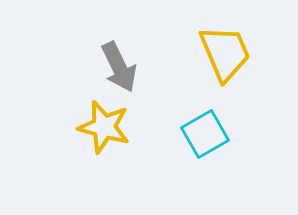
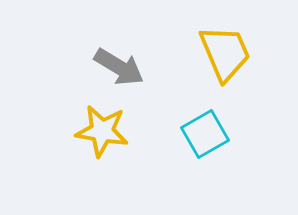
gray arrow: rotated 33 degrees counterclockwise
yellow star: moved 2 px left, 4 px down; rotated 6 degrees counterclockwise
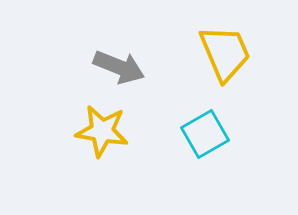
gray arrow: rotated 9 degrees counterclockwise
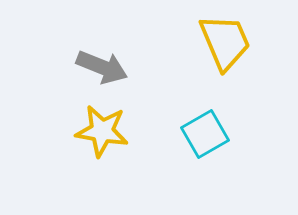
yellow trapezoid: moved 11 px up
gray arrow: moved 17 px left
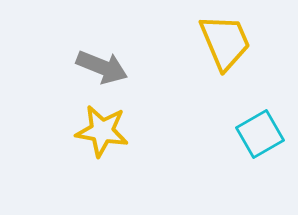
cyan square: moved 55 px right
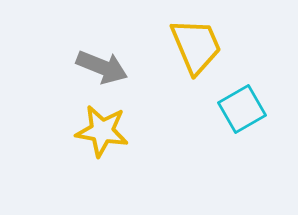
yellow trapezoid: moved 29 px left, 4 px down
cyan square: moved 18 px left, 25 px up
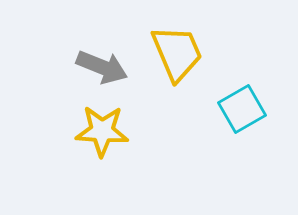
yellow trapezoid: moved 19 px left, 7 px down
yellow star: rotated 6 degrees counterclockwise
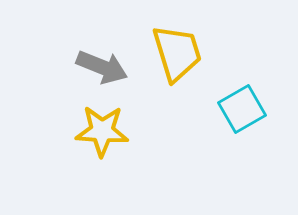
yellow trapezoid: rotated 6 degrees clockwise
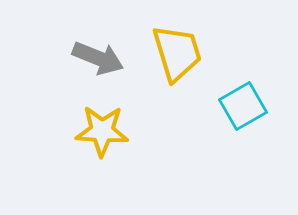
gray arrow: moved 4 px left, 9 px up
cyan square: moved 1 px right, 3 px up
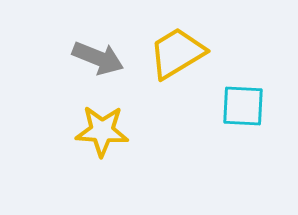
yellow trapezoid: rotated 104 degrees counterclockwise
cyan square: rotated 33 degrees clockwise
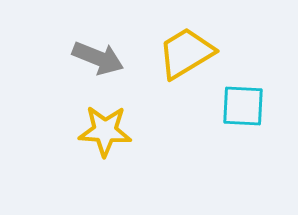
yellow trapezoid: moved 9 px right
yellow star: moved 3 px right
